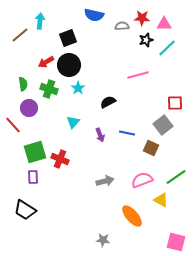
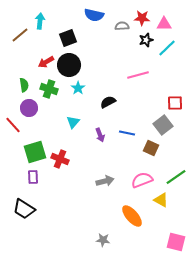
green semicircle: moved 1 px right, 1 px down
black trapezoid: moved 1 px left, 1 px up
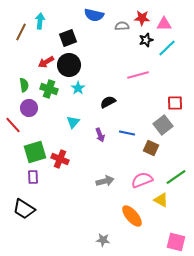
brown line: moved 1 px right, 3 px up; rotated 24 degrees counterclockwise
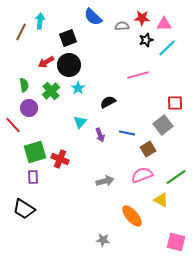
blue semicircle: moved 1 px left, 2 px down; rotated 30 degrees clockwise
green cross: moved 2 px right, 2 px down; rotated 30 degrees clockwise
cyan triangle: moved 7 px right
brown square: moved 3 px left, 1 px down; rotated 35 degrees clockwise
pink semicircle: moved 5 px up
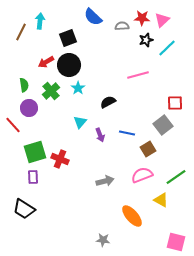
pink triangle: moved 2 px left, 4 px up; rotated 42 degrees counterclockwise
